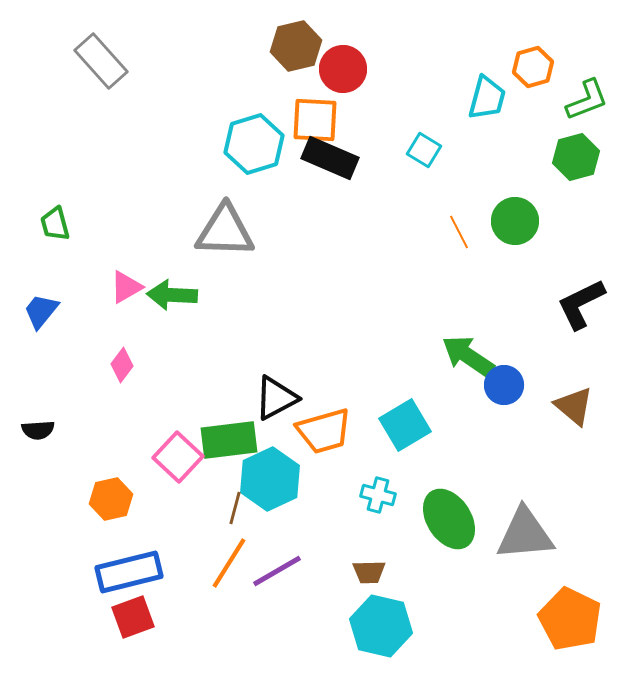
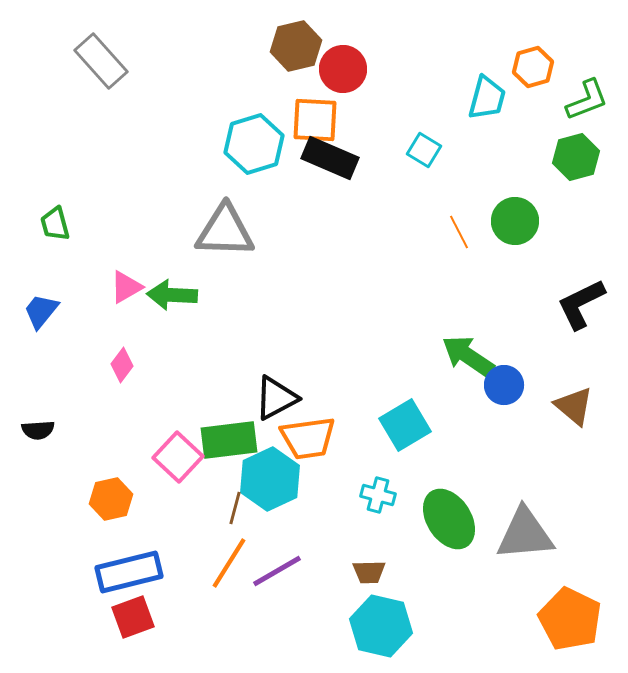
orange trapezoid at (324, 431): moved 16 px left, 7 px down; rotated 8 degrees clockwise
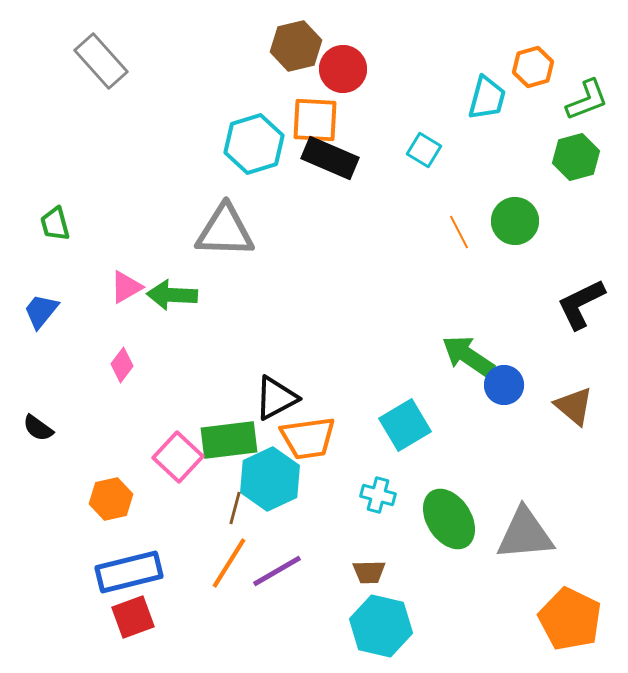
black semicircle at (38, 430): moved 2 px up; rotated 40 degrees clockwise
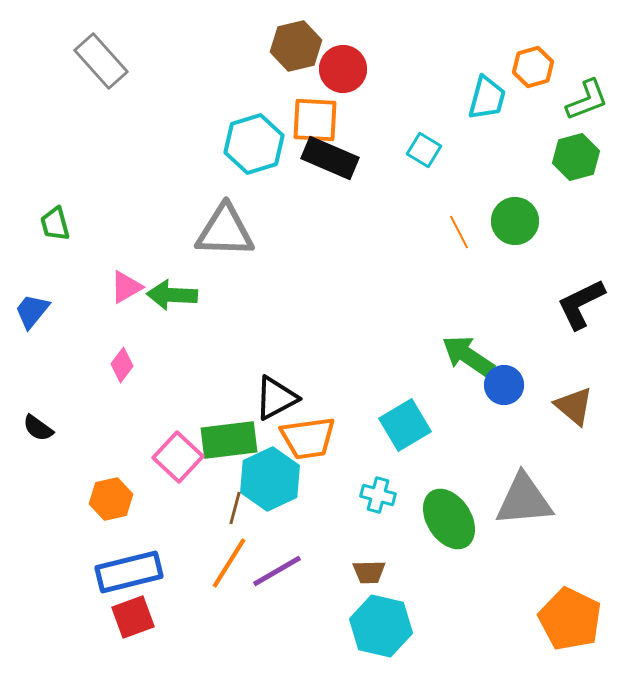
blue trapezoid at (41, 311): moved 9 px left
gray triangle at (525, 534): moved 1 px left, 34 px up
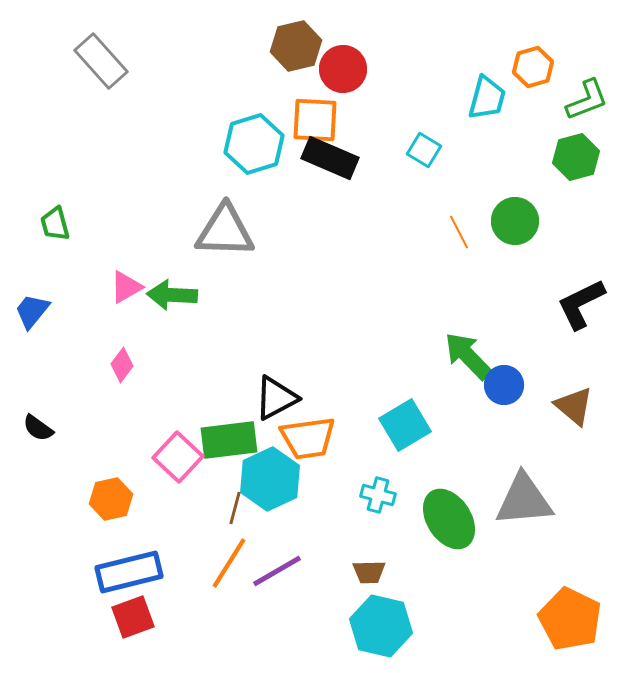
green arrow at (468, 356): rotated 12 degrees clockwise
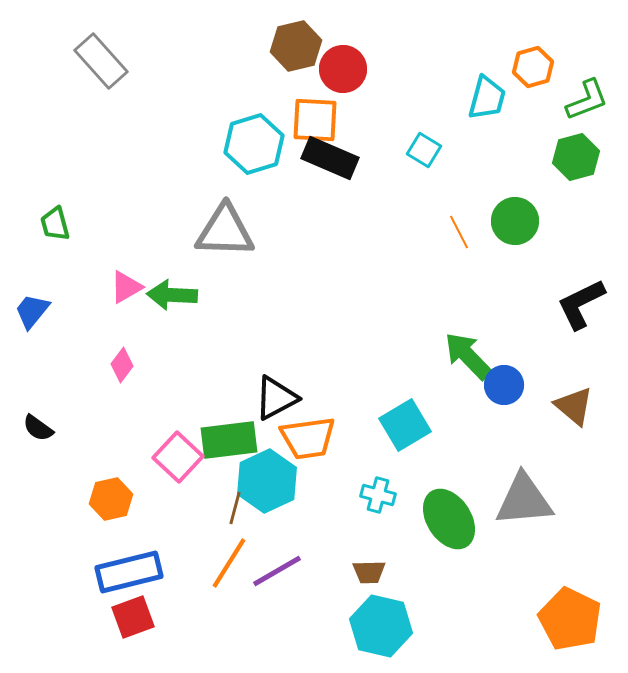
cyan hexagon at (270, 479): moved 3 px left, 2 px down
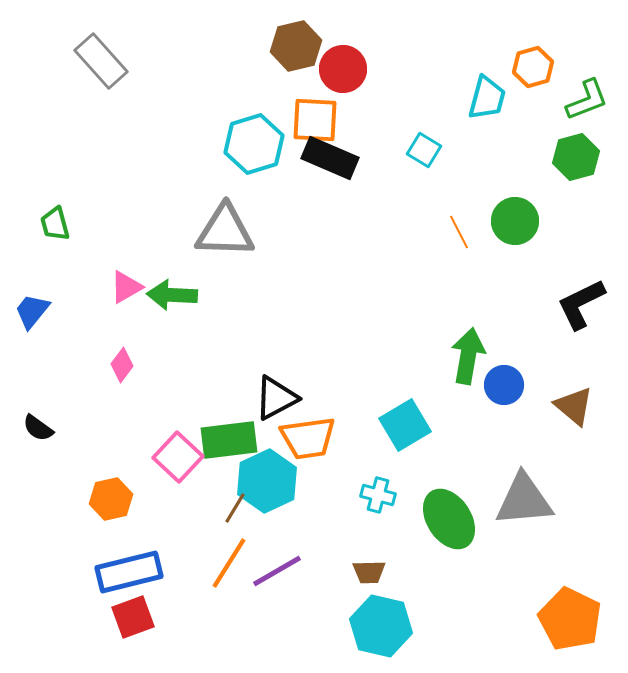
green arrow at (468, 356): rotated 54 degrees clockwise
brown line at (235, 508): rotated 16 degrees clockwise
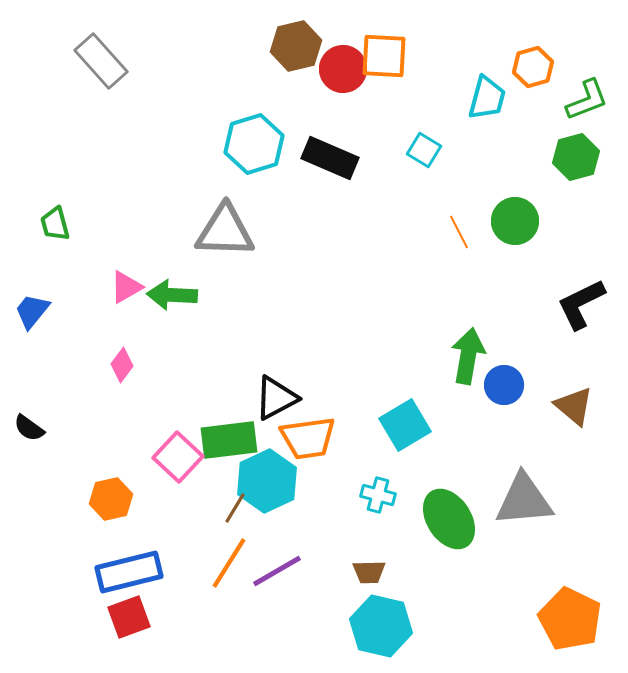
orange square at (315, 120): moved 69 px right, 64 px up
black semicircle at (38, 428): moved 9 px left
red square at (133, 617): moved 4 px left
